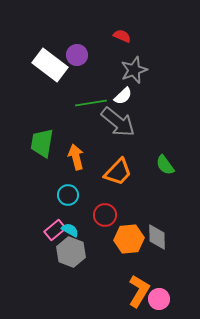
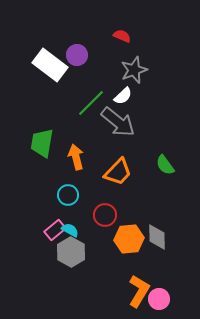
green line: rotated 36 degrees counterclockwise
gray hexagon: rotated 8 degrees clockwise
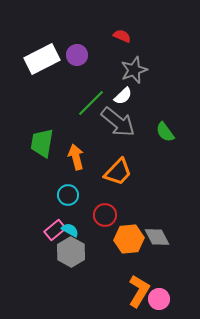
white rectangle: moved 8 px left, 6 px up; rotated 64 degrees counterclockwise
green semicircle: moved 33 px up
gray diamond: rotated 28 degrees counterclockwise
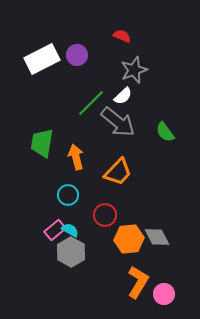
orange L-shape: moved 1 px left, 9 px up
pink circle: moved 5 px right, 5 px up
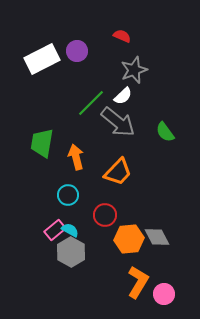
purple circle: moved 4 px up
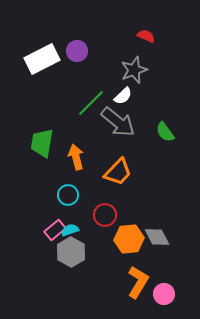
red semicircle: moved 24 px right
cyan semicircle: rotated 48 degrees counterclockwise
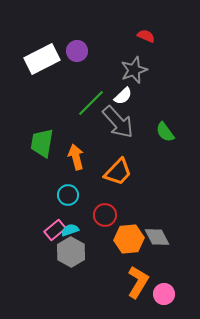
gray arrow: rotated 9 degrees clockwise
